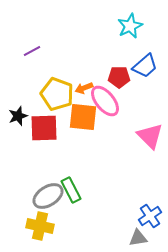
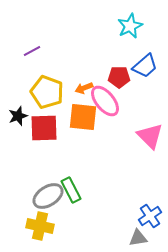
yellow pentagon: moved 10 px left, 2 px up
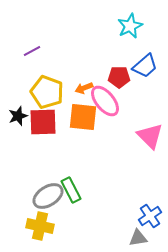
red square: moved 1 px left, 6 px up
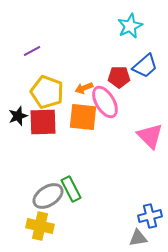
pink ellipse: moved 1 px down; rotated 8 degrees clockwise
green rectangle: moved 1 px up
blue cross: rotated 20 degrees clockwise
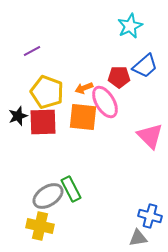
blue cross: rotated 30 degrees clockwise
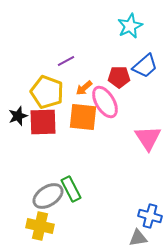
purple line: moved 34 px right, 10 px down
orange arrow: rotated 18 degrees counterclockwise
pink triangle: moved 2 px left, 2 px down; rotated 12 degrees clockwise
